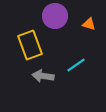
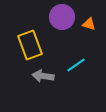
purple circle: moved 7 px right, 1 px down
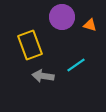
orange triangle: moved 1 px right, 1 px down
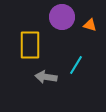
yellow rectangle: rotated 20 degrees clockwise
cyan line: rotated 24 degrees counterclockwise
gray arrow: moved 3 px right, 1 px down
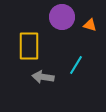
yellow rectangle: moved 1 px left, 1 px down
gray arrow: moved 3 px left
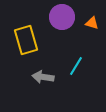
orange triangle: moved 2 px right, 2 px up
yellow rectangle: moved 3 px left, 6 px up; rotated 16 degrees counterclockwise
cyan line: moved 1 px down
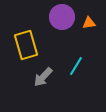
orange triangle: moved 3 px left; rotated 24 degrees counterclockwise
yellow rectangle: moved 5 px down
gray arrow: rotated 55 degrees counterclockwise
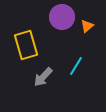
orange triangle: moved 2 px left, 3 px down; rotated 32 degrees counterclockwise
